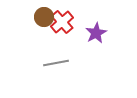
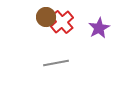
brown circle: moved 2 px right
purple star: moved 3 px right, 5 px up
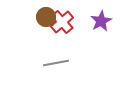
purple star: moved 2 px right, 7 px up
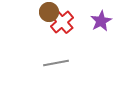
brown circle: moved 3 px right, 5 px up
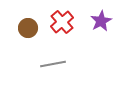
brown circle: moved 21 px left, 16 px down
gray line: moved 3 px left, 1 px down
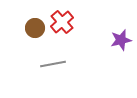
purple star: moved 20 px right, 19 px down; rotated 15 degrees clockwise
brown circle: moved 7 px right
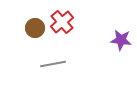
purple star: rotated 20 degrees clockwise
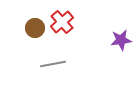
purple star: rotated 15 degrees counterclockwise
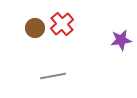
red cross: moved 2 px down
gray line: moved 12 px down
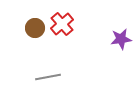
purple star: moved 1 px up
gray line: moved 5 px left, 1 px down
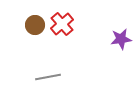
brown circle: moved 3 px up
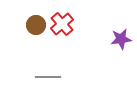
brown circle: moved 1 px right
gray line: rotated 10 degrees clockwise
